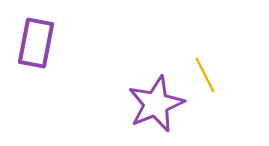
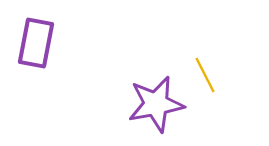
purple star: rotated 12 degrees clockwise
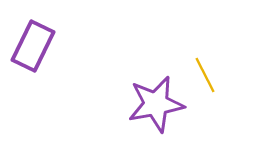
purple rectangle: moved 3 px left, 3 px down; rotated 15 degrees clockwise
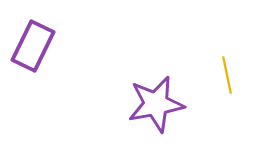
yellow line: moved 22 px right; rotated 15 degrees clockwise
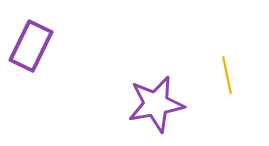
purple rectangle: moved 2 px left
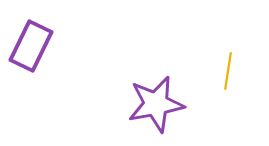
yellow line: moved 1 px right, 4 px up; rotated 21 degrees clockwise
